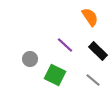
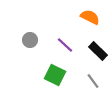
orange semicircle: rotated 30 degrees counterclockwise
gray circle: moved 19 px up
gray line: moved 1 px down; rotated 14 degrees clockwise
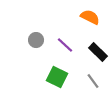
gray circle: moved 6 px right
black rectangle: moved 1 px down
green square: moved 2 px right, 2 px down
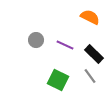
purple line: rotated 18 degrees counterclockwise
black rectangle: moved 4 px left, 2 px down
green square: moved 1 px right, 3 px down
gray line: moved 3 px left, 5 px up
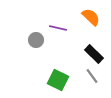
orange semicircle: moved 1 px right; rotated 18 degrees clockwise
purple line: moved 7 px left, 17 px up; rotated 12 degrees counterclockwise
gray line: moved 2 px right
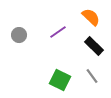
purple line: moved 4 px down; rotated 48 degrees counterclockwise
gray circle: moved 17 px left, 5 px up
black rectangle: moved 8 px up
green square: moved 2 px right
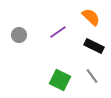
black rectangle: rotated 18 degrees counterclockwise
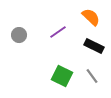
green square: moved 2 px right, 4 px up
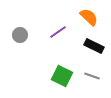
orange semicircle: moved 2 px left
gray circle: moved 1 px right
gray line: rotated 35 degrees counterclockwise
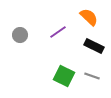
green square: moved 2 px right
